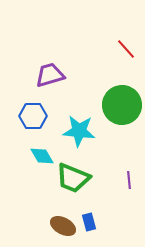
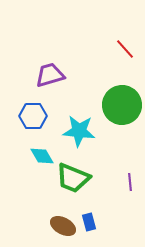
red line: moved 1 px left
purple line: moved 1 px right, 2 px down
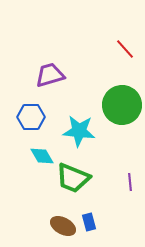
blue hexagon: moved 2 px left, 1 px down
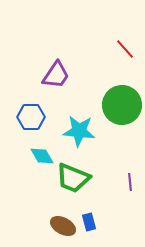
purple trapezoid: moved 6 px right; rotated 140 degrees clockwise
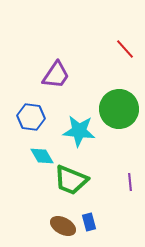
green circle: moved 3 px left, 4 px down
blue hexagon: rotated 8 degrees clockwise
green trapezoid: moved 2 px left, 2 px down
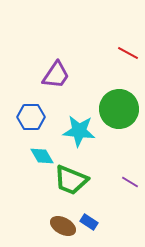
red line: moved 3 px right, 4 px down; rotated 20 degrees counterclockwise
blue hexagon: rotated 8 degrees counterclockwise
purple line: rotated 54 degrees counterclockwise
blue rectangle: rotated 42 degrees counterclockwise
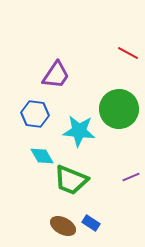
blue hexagon: moved 4 px right, 3 px up; rotated 8 degrees clockwise
purple line: moved 1 px right, 5 px up; rotated 54 degrees counterclockwise
blue rectangle: moved 2 px right, 1 px down
